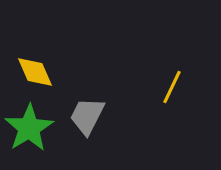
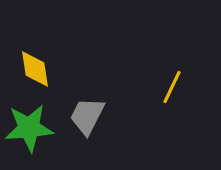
yellow diamond: moved 3 px up; rotated 15 degrees clockwise
green star: rotated 27 degrees clockwise
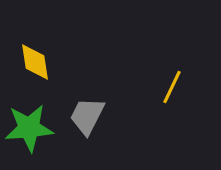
yellow diamond: moved 7 px up
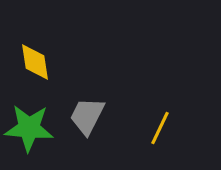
yellow line: moved 12 px left, 41 px down
green star: rotated 9 degrees clockwise
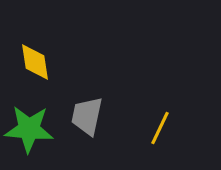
gray trapezoid: rotated 15 degrees counterclockwise
green star: moved 1 px down
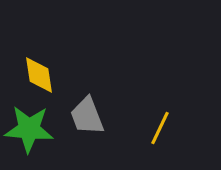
yellow diamond: moved 4 px right, 13 px down
gray trapezoid: rotated 33 degrees counterclockwise
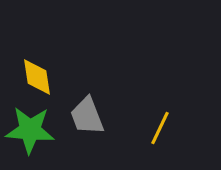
yellow diamond: moved 2 px left, 2 px down
green star: moved 1 px right, 1 px down
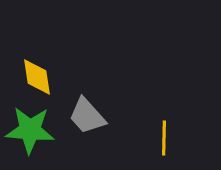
gray trapezoid: rotated 21 degrees counterclockwise
yellow line: moved 4 px right, 10 px down; rotated 24 degrees counterclockwise
